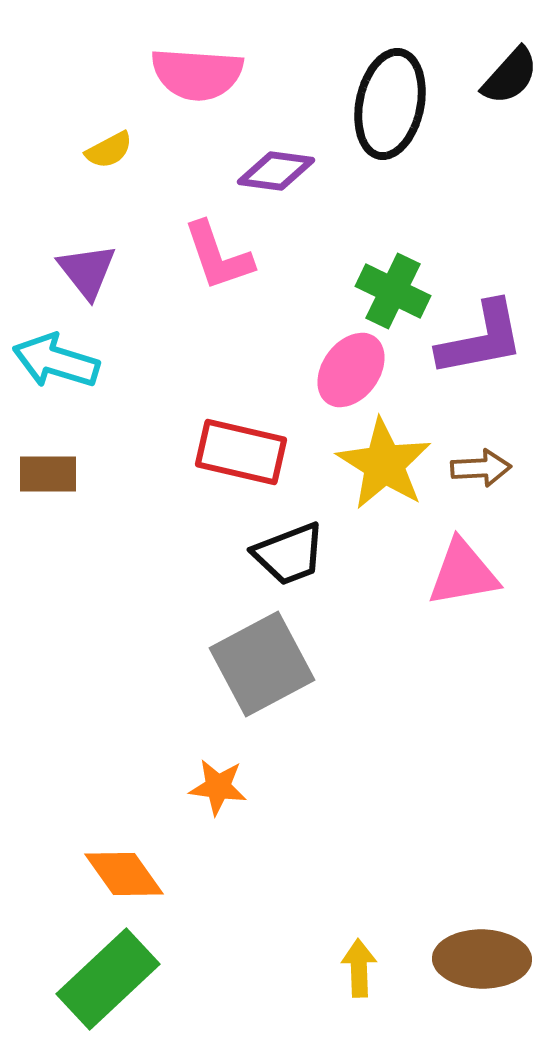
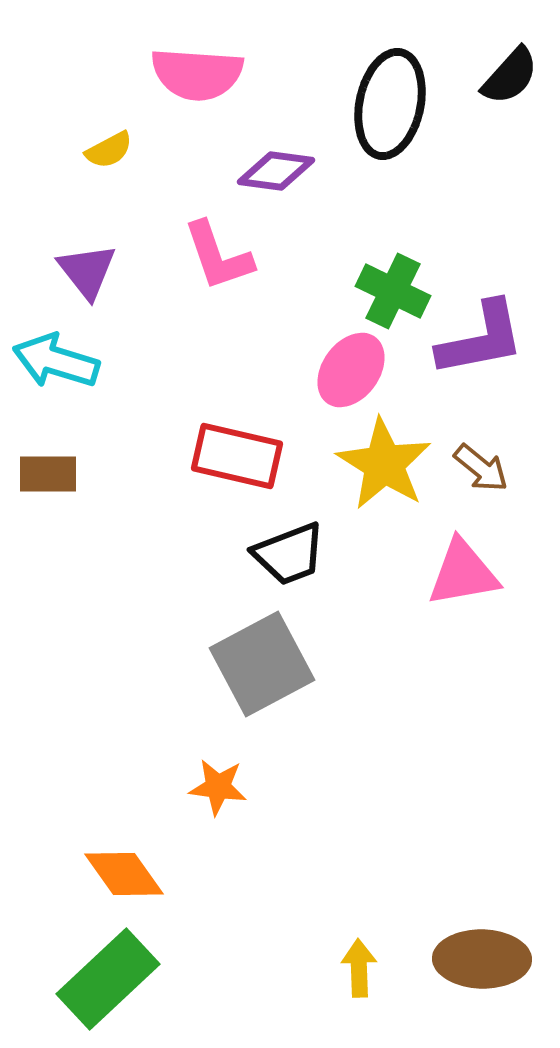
red rectangle: moved 4 px left, 4 px down
brown arrow: rotated 42 degrees clockwise
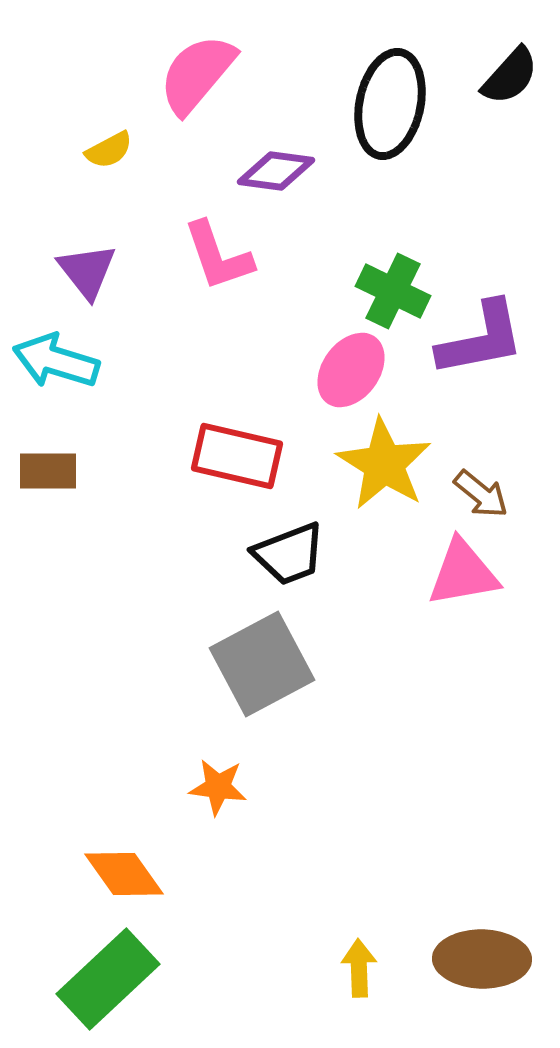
pink semicircle: rotated 126 degrees clockwise
brown arrow: moved 26 px down
brown rectangle: moved 3 px up
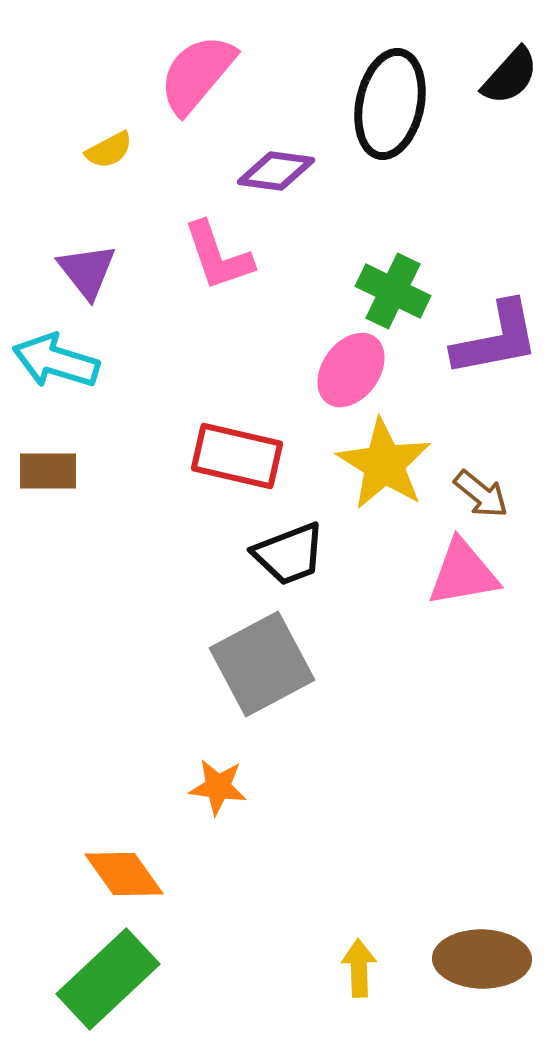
purple L-shape: moved 15 px right
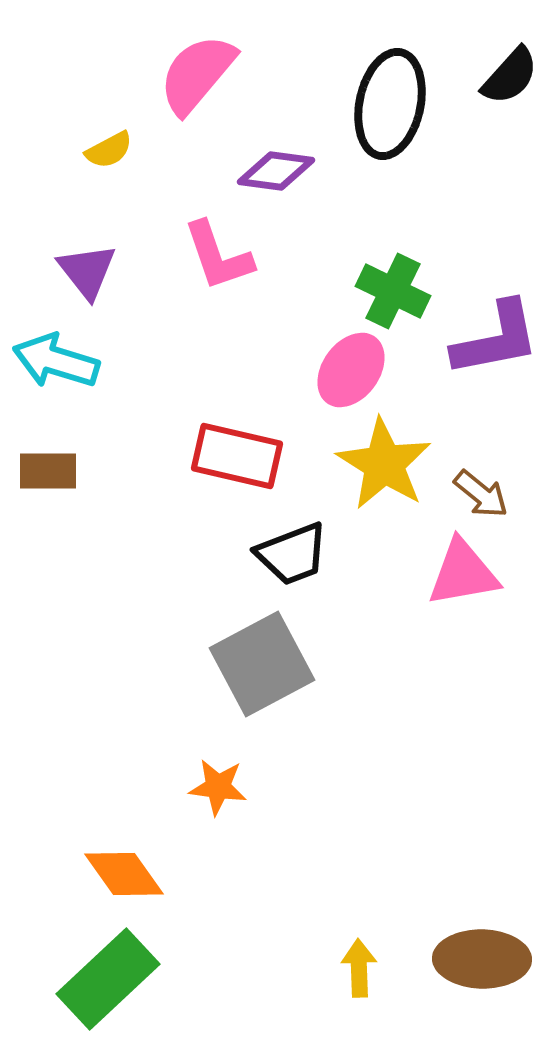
black trapezoid: moved 3 px right
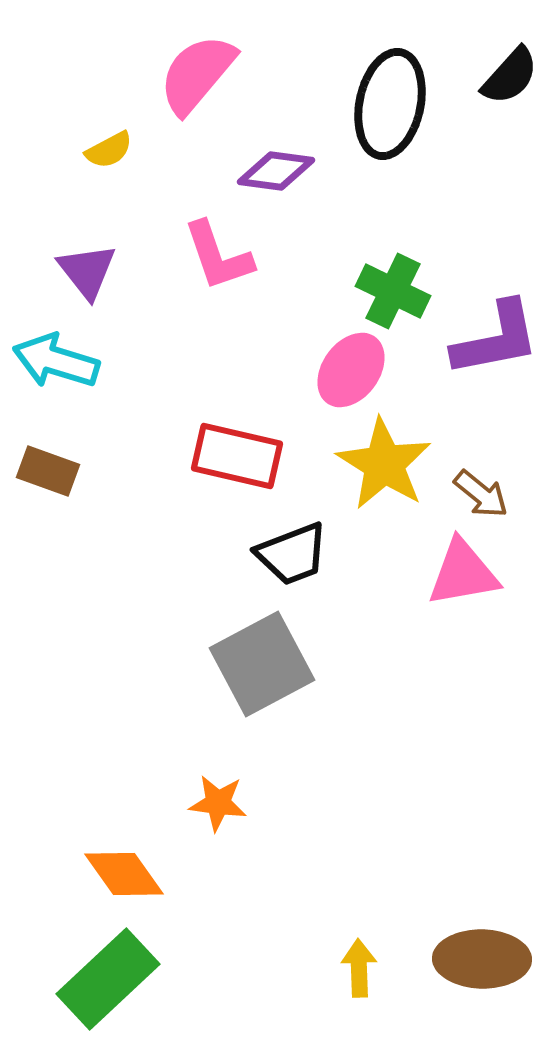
brown rectangle: rotated 20 degrees clockwise
orange star: moved 16 px down
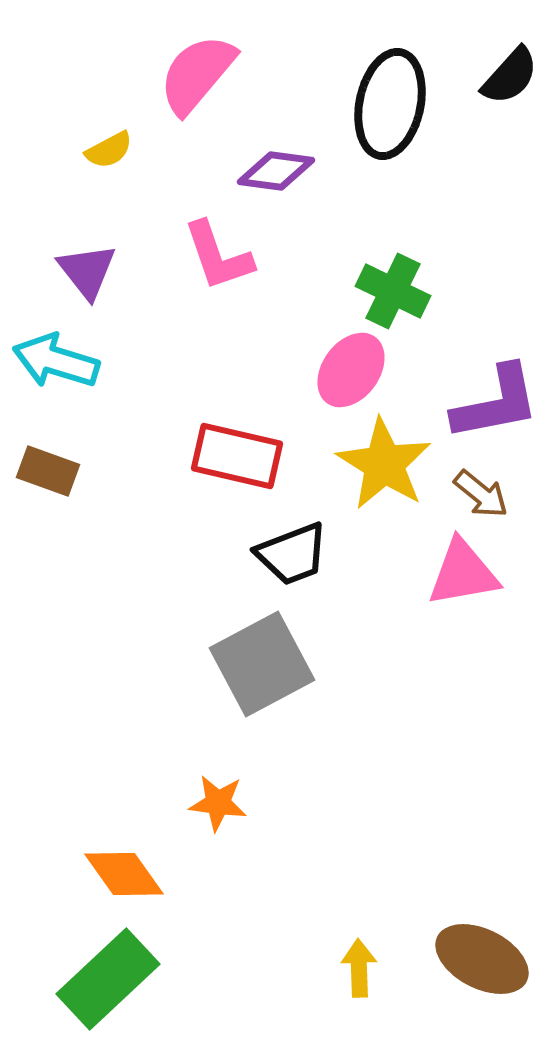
purple L-shape: moved 64 px down
brown ellipse: rotated 26 degrees clockwise
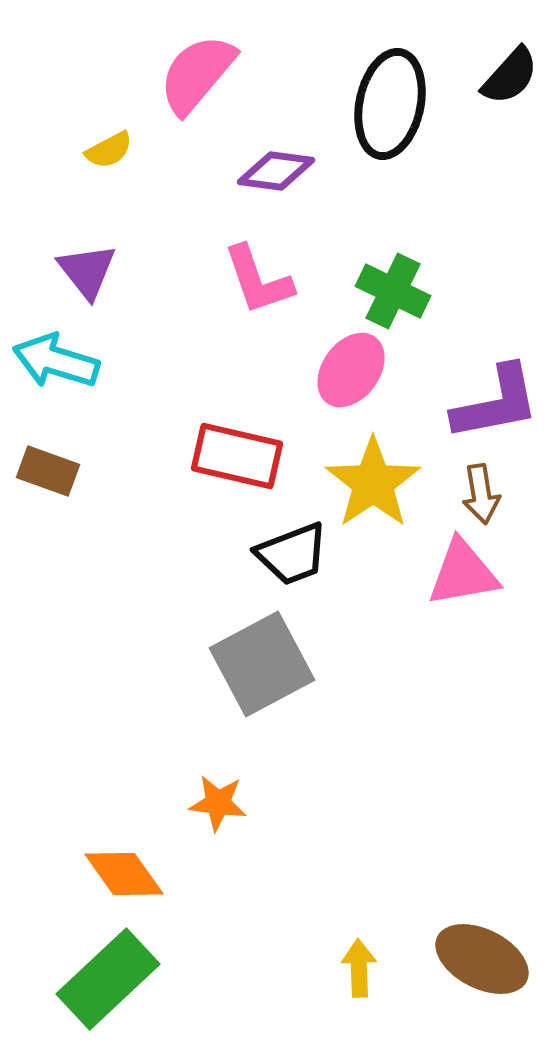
pink L-shape: moved 40 px right, 24 px down
yellow star: moved 11 px left, 19 px down; rotated 6 degrees clockwise
brown arrow: rotated 42 degrees clockwise
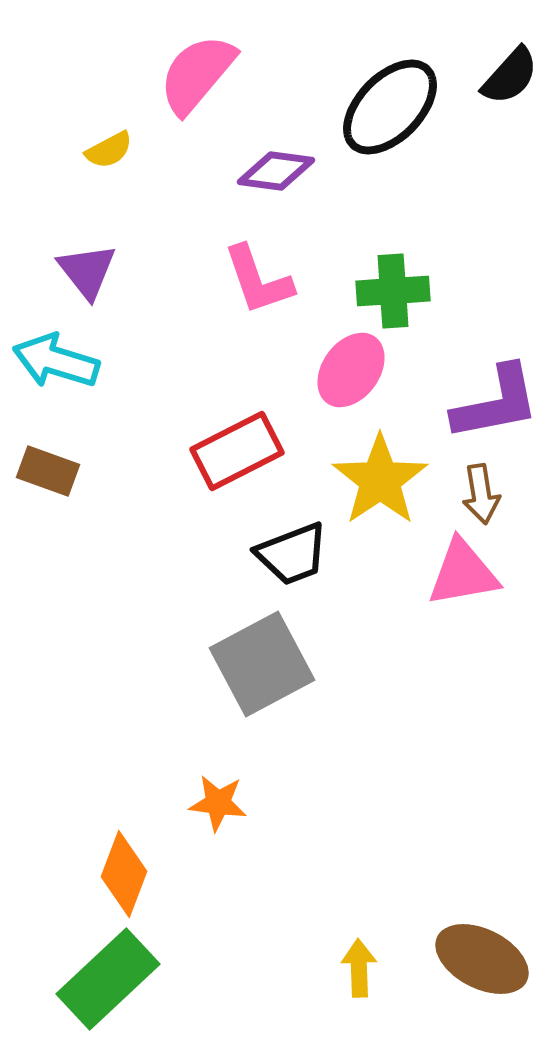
black ellipse: moved 3 px down; rotated 32 degrees clockwise
green cross: rotated 30 degrees counterclockwise
red rectangle: moved 5 px up; rotated 40 degrees counterclockwise
yellow star: moved 7 px right, 3 px up
orange diamond: rotated 56 degrees clockwise
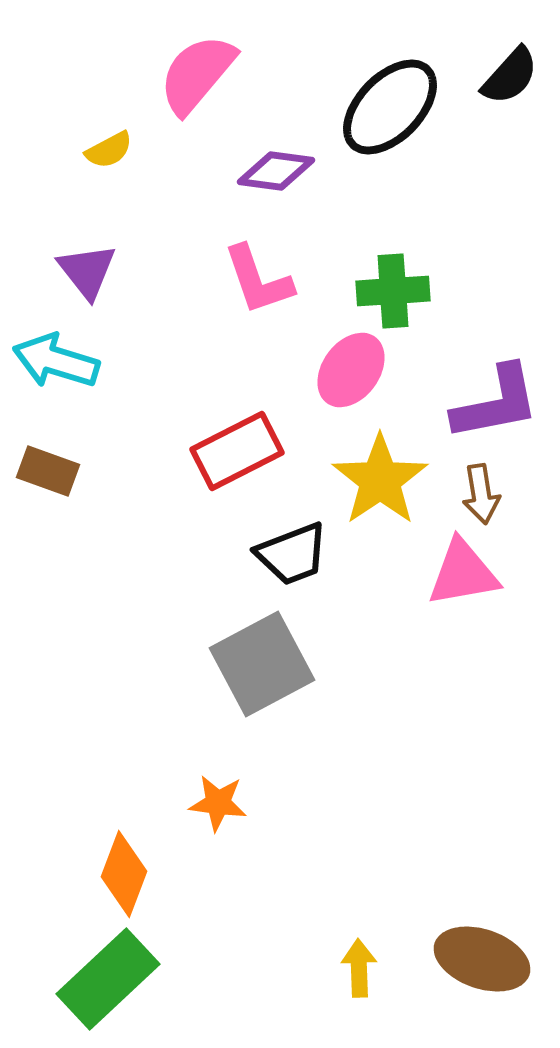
brown ellipse: rotated 8 degrees counterclockwise
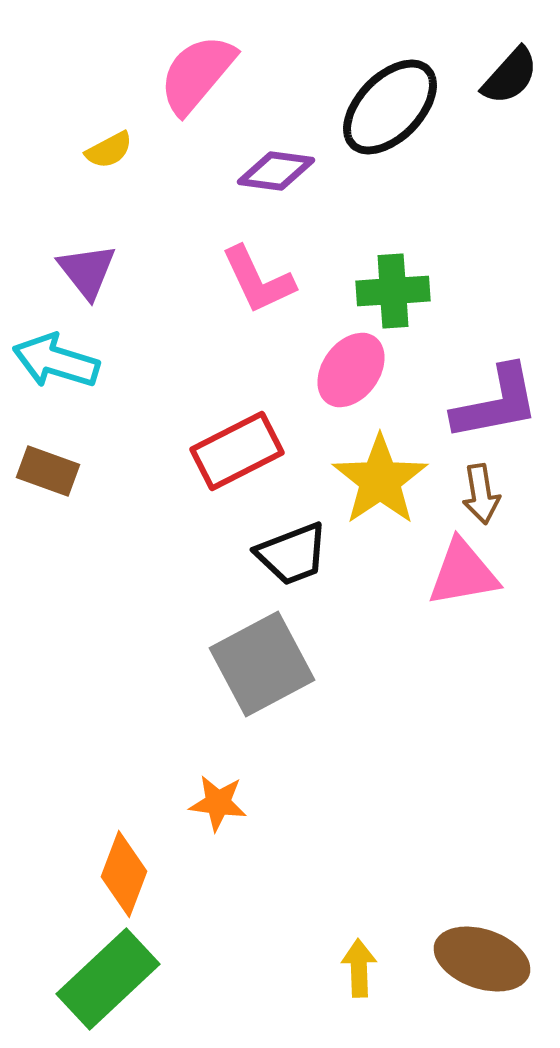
pink L-shape: rotated 6 degrees counterclockwise
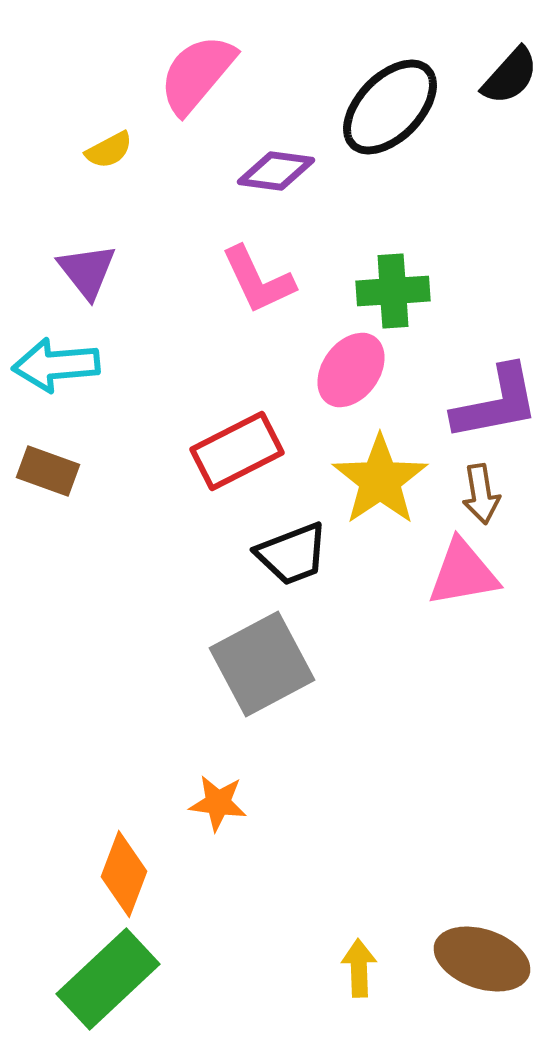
cyan arrow: moved 4 px down; rotated 22 degrees counterclockwise
